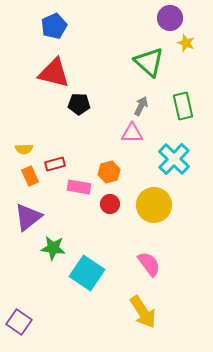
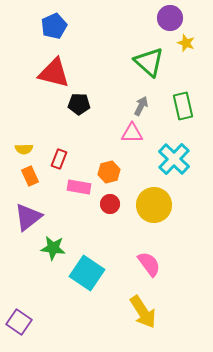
red rectangle: moved 4 px right, 5 px up; rotated 54 degrees counterclockwise
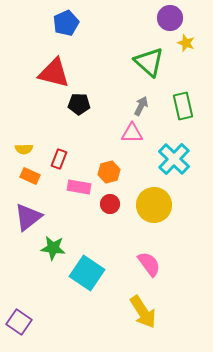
blue pentagon: moved 12 px right, 3 px up
orange rectangle: rotated 42 degrees counterclockwise
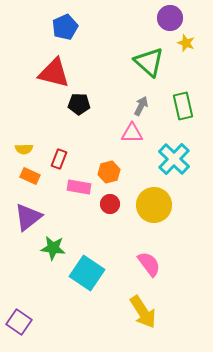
blue pentagon: moved 1 px left, 4 px down
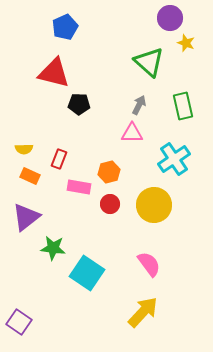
gray arrow: moved 2 px left, 1 px up
cyan cross: rotated 12 degrees clockwise
purple triangle: moved 2 px left
yellow arrow: rotated 104 degrees counterclockwise
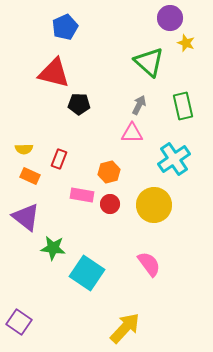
pink rectangle: moved 3 px right, 8 px down
purple triangle: rotated 44 degrees counterclockwise
yellow arrow: moved 18 px left, 16 px down
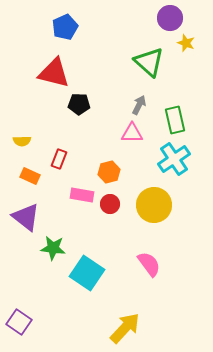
green rectangle: moved 8 px left, 14 px down
yellow semicircle: moved 2 px left, 8 px up
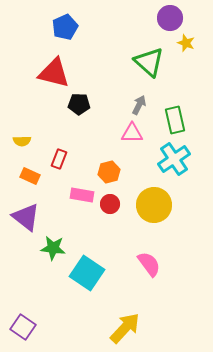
purple square: moved 4 px right, 5 px down
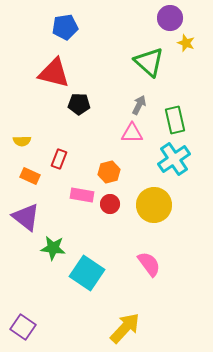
blue pentagon: rotated 15 degrees clockwise
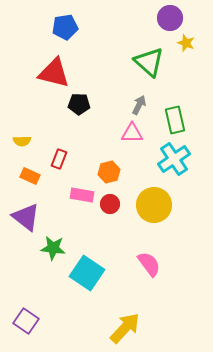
purple square: moved 3 px right, 6 px up
